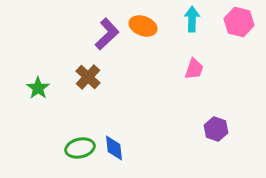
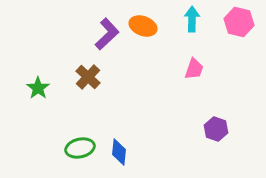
blue diamond: moved 5 px right, 4 px down; rotated 12 degrees clockwise
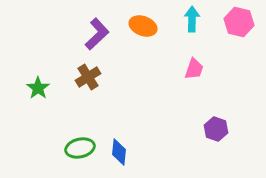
purple L-shape: moved 10 px left
brown cross: rotated 15 degrees clockwise
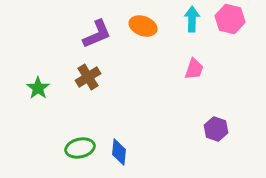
pink hexagon: moved 9 px left, 3 px up
purple L-shape: rotated 20 degrees clockwise
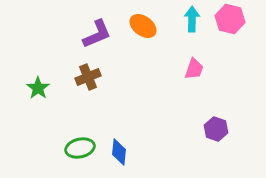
orange ellipse: rotated 16 degrees clockwise
brown cross: rotated 10 degrees clockwise
